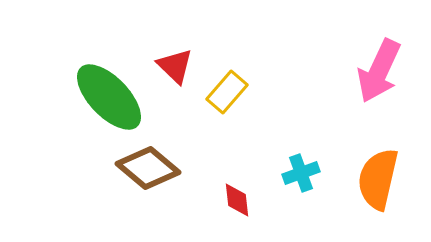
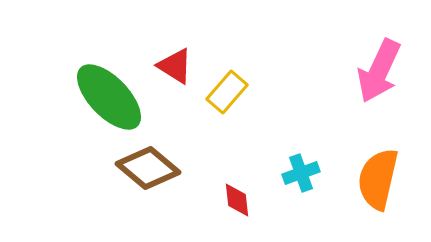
red triangle: rotated 12 degrees counterclockwise
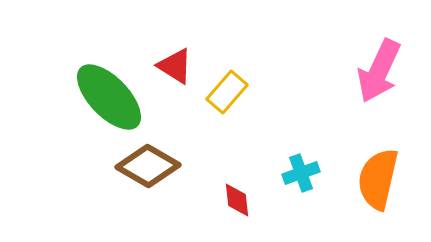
brown diamond: moved 2 px up; rotated 10 degrees counterclockwise
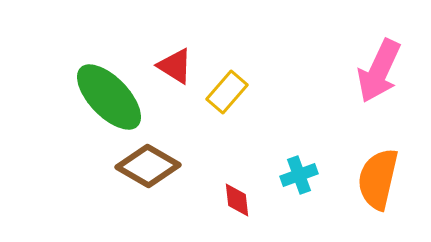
cyan cross: moved 2 px left, 2 px down
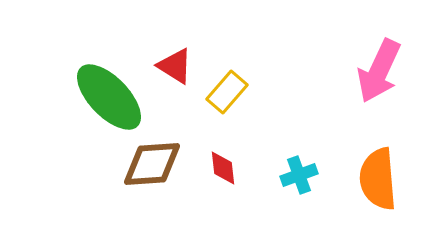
brown diamond: moved 4 px right, 2 px up; rotated 34 degrees counterclockwise
orange semicircle: rotated 18 degrees counterclockwise
red diamond: moved 14 px left, 32 px up
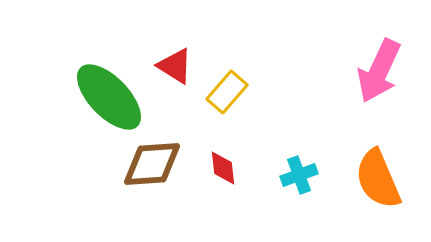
orange semicircle: rotated 18 degrees counterclockwise
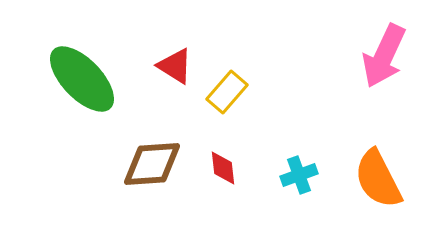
pink arrow: moved 5 px right, 15 px up
green ellipse: moved 27 px left, 18 px up
orange semicircle: rotated 4 degrees counterclockwise
